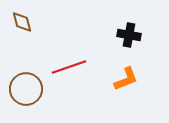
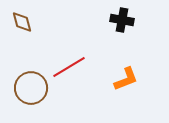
black cross: moved 7 px left, 15 px up
red line: rotated 12 degrees counterclockwise
brown circle: moved 5 px right, 1 px up
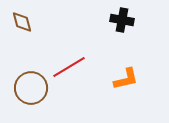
orange L-shape: rotated 8 degrees clockwise
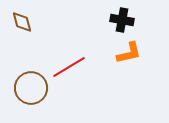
orange L-shape: moved 3 px right, 26 px up
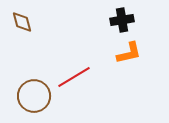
black cross: rotated 20 degrees counterclockwise
red line: moved 5 px right, 10 px down
brown circle: moved 3 px right, 8 px down
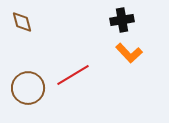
orange L-shape: rotated 60 degrees clockwise
red line: moved 1 px left, 2 px up
brown circle: moved 6 px left, 8 px up
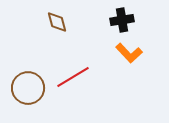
brown diamond: moved 35 px right
red line: moved 2 px down
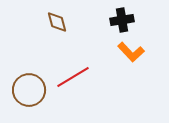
orange L-shape: moved 2 px right, 1 px up
brown circle: moved 1 px right, 2 px down
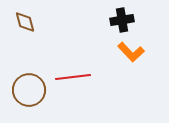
brown diamond: moved 32 px left
red line: rotated 24 degrees clockwise
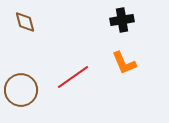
orange L-shape: moved 7 px left, 11 px down; rotated 20 degrees clockwise
red line: rotated 28 degrees counterclockwise
brown circle: moved 8 px left
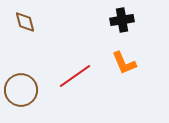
red line: moved 2 px right, 1 px up
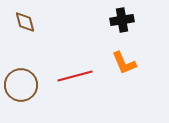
red line: rotated 20 degrees clockwise
brown circle: moved 5 px up
